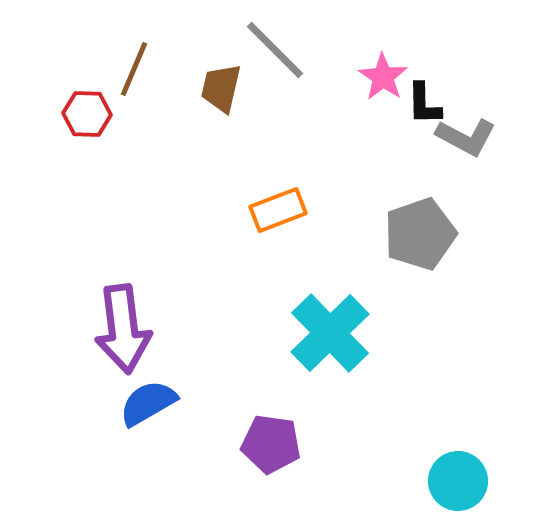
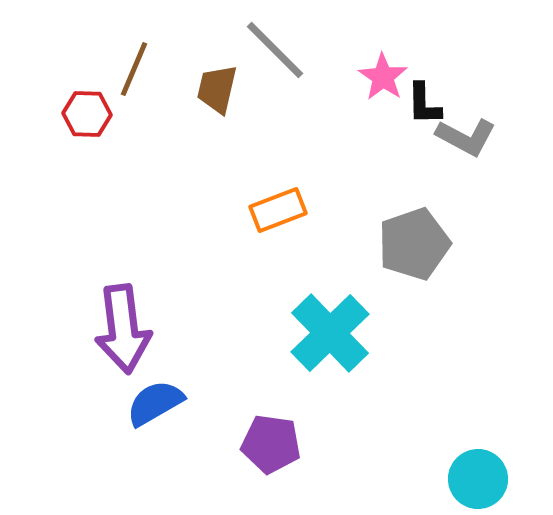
brown trapezoid: moved 4 px left, 1 px down
gray pentagon: moved 6 px left, 10 px down
blue semicircle: moved 7 px right
cyan circle: moved 20 px right, 2 px up
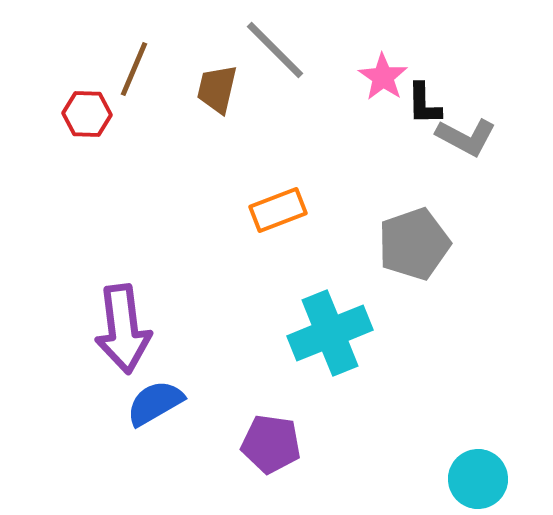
cyan cross: rotated 22 degrees clockwise
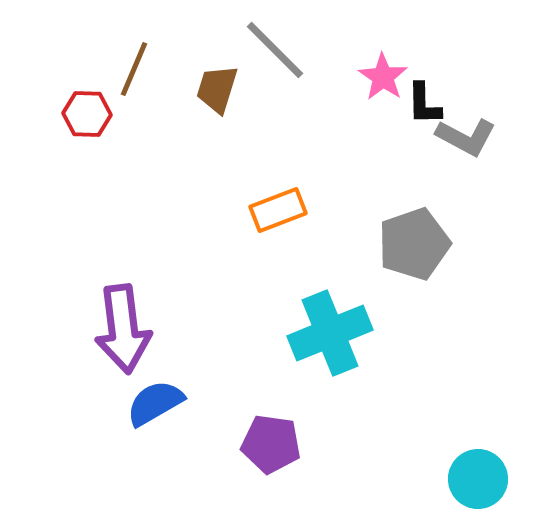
brown trapezoid: rotated 4 degrees clockwise
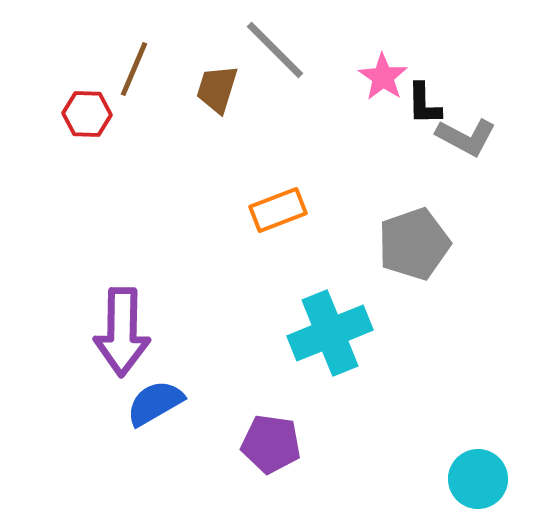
purple arrow: moved 1 px left, 3 px down; rotated 8 degrees clockwise
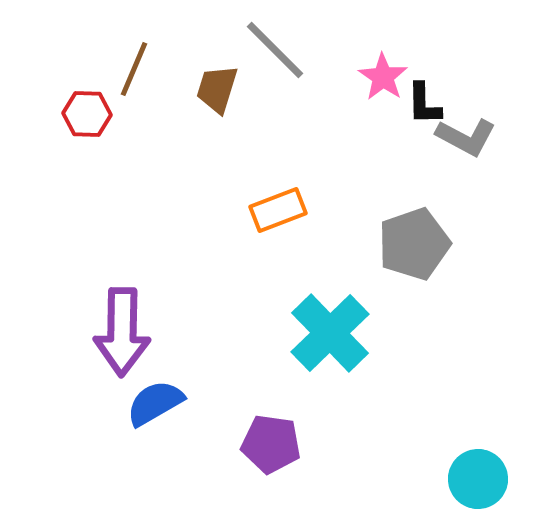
cyan cross: rotated 22 degrees counterclockwise
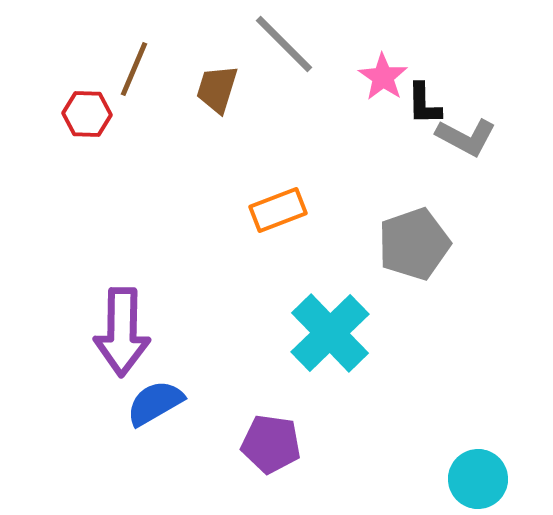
gray line: moved 9 px right, 6 px up
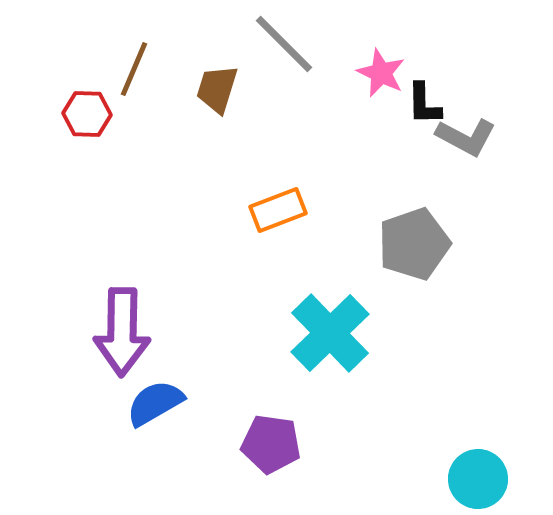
pink star: moved 2 px left, 4 px up; rotated 9 degrees counterclockwise
